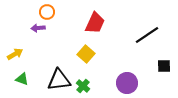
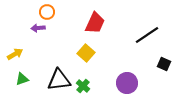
yellow square: moved 1 px up
black square: moved 2 px up; rotated 24 degrees clockwise
green triangle: rotated 40 degrees counterclockwise
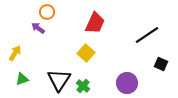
purple arrow: rotated 40 degrees clockwise
yellow arrow: moved 1 px up; rotated 28 degrees counterclockwise
black square: moved 3 px left
black triangle: rotated 50 degrees counterclockwise
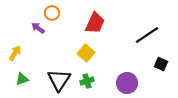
orange circle: moved 5 px right, 1 px down
green cross: moved 4 px right, 5 px up; rotated 32 degrees clockwise
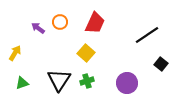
orange circle: moved 8 px right, 9 px down
black square: rotated 16 degrees clockwise
green triangle: moved 4 px down
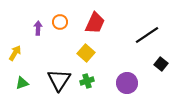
purple arrow: rotated 56 degrees clockwise
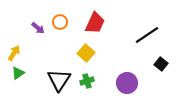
purple arrow: rotated 128 degrees clockwise
yellow arrow: moved 1 px left
green triangle: moved 4 px left, 10 px up; rotated 16 degrees counterclockwise
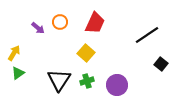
purple circle: moved 10 px left, 2 px down
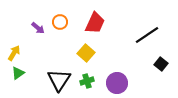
purple circle: moved 2 px up
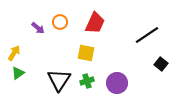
yellow square: rotated 30 degrees counterclockwise
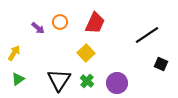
yellow square: rotated 36 degrees clockwise
black square: rotated 16 degrees counterclockwise
green triangle: moved 6 px down
green cross: rotated 32 degrees counterclockwise
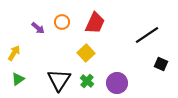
orange circle: moved 2 px right
